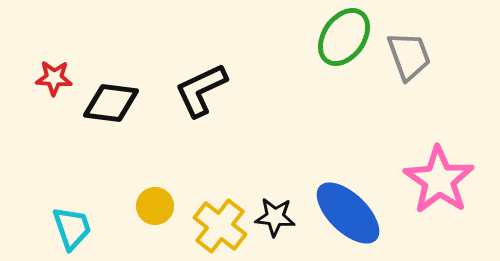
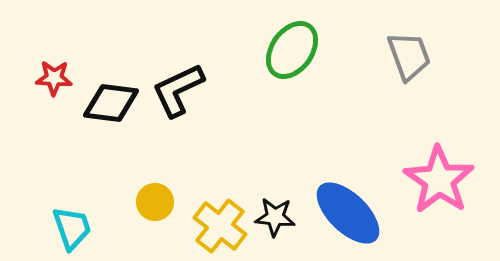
green ellipse: moved 52 px left, 13 px down
black L-shape: moved 23 px left
yellow circle: moved 4 px up
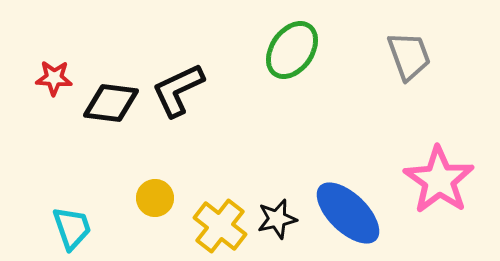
yellow circle: moved 4 px up
black star: moved 2 px right, 2 px down; rotated 18 degrees counterclockwise
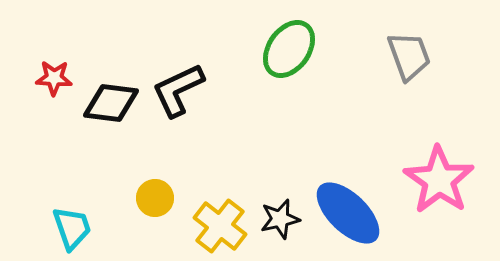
green ellipse: moved 3 px left, 1 px up
black star: moved 3 px right
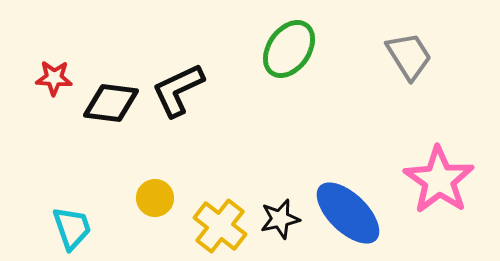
gray trapezoid: rotated 12 degrees counterclockwise
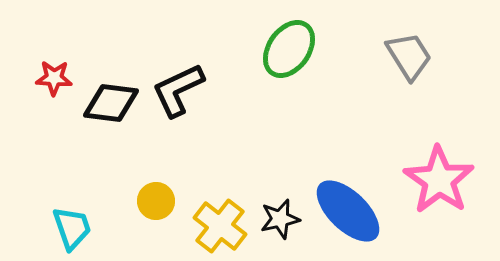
yellow circle: moved 1 px right, 3 px down
blue ellipse: moved 2 px up
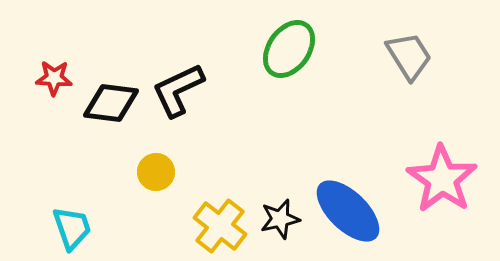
pink star: moved 3 px right, 1 px up
yellow circle: moved 29 px up
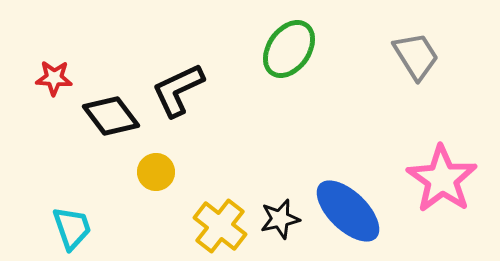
gray trapezoid: moved 7 px right
black diamond: moved 13 px down; rotated 46 degrees clockwise
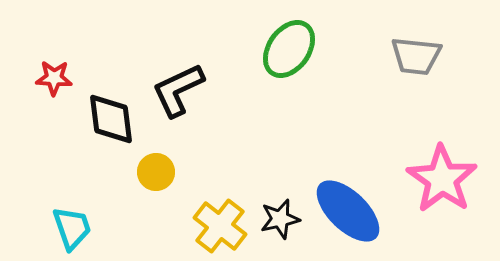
gray trapezoid: rotated 128 degrees clockwise
black diamond: moved 3 px down; rotated 30 degrees clockwise
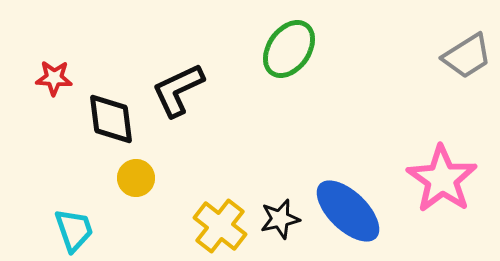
gray trapezoid: moved 51 px right; rotated 38 degrees counterclockwise
yellow circle: moved 20 px left, 6 px down
cyan trapezoid: moved 2 px right, 2 px down
